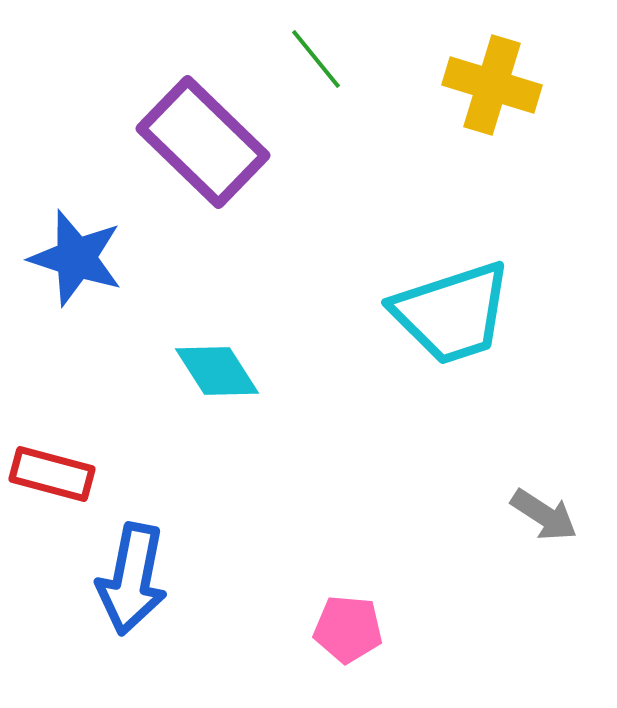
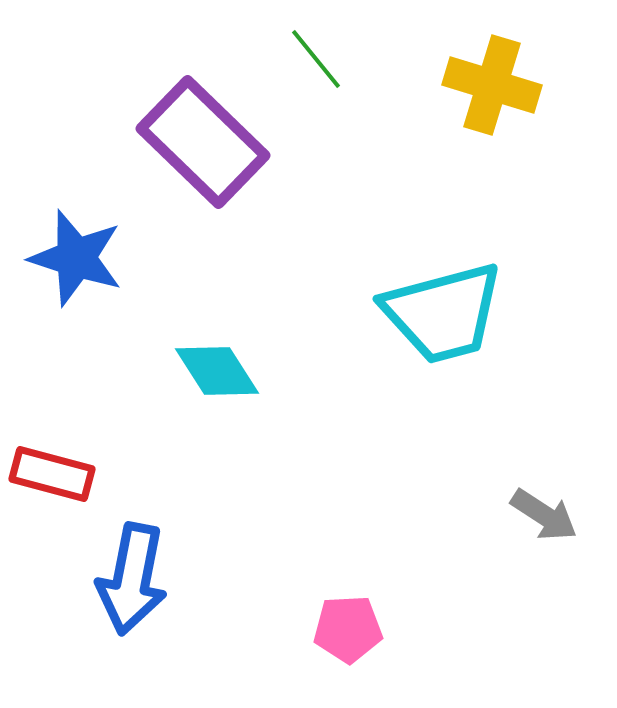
cyan trapezoid: moved 9 px left; rotated 3 degrees clockwise
pink pentagon: rotated 8 degrees counterclockwise
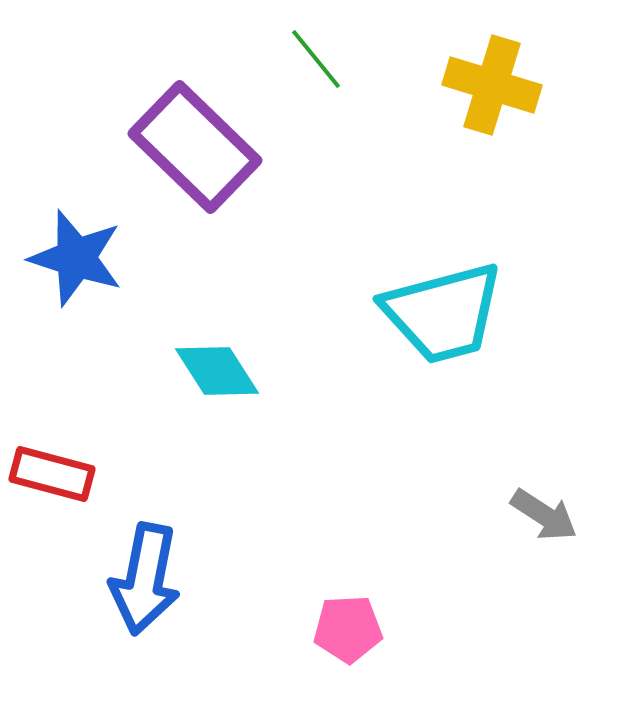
purple rectangle: moved 8 px left, 5 px down
blue arrow: moved 13 px right
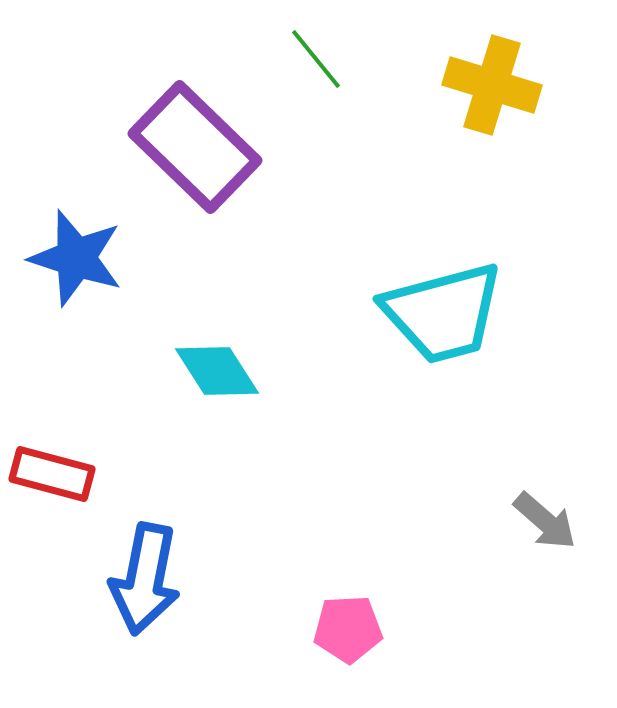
gray arrow: moved 1 px right, 6 px down; rotated 8 degrees clockwise
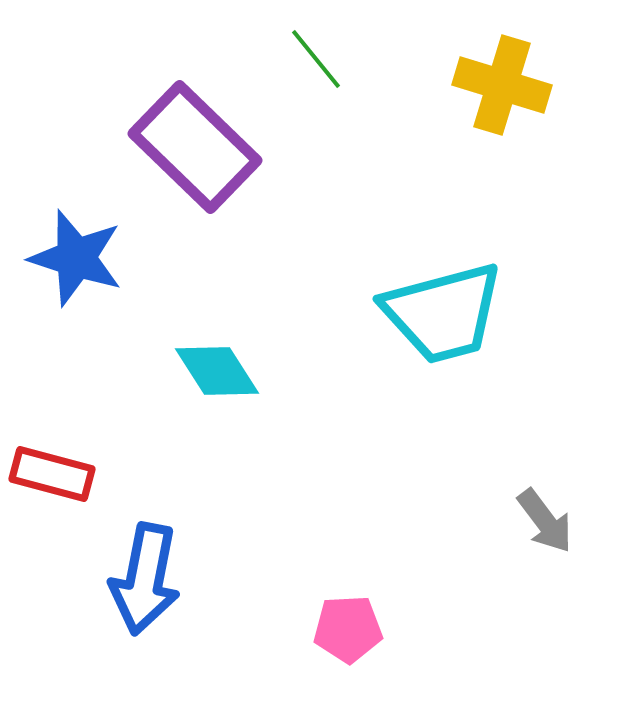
yellow cross: moved 10 px right
gray arrow: rotated 12 degrees clockwise
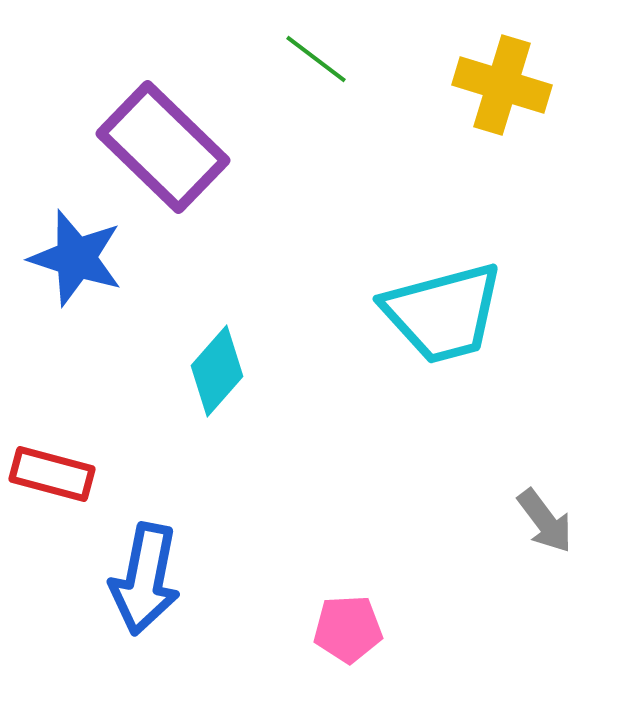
green line: rotated 14 degrees counterclockwise
purple rectangle: moved 32 px left
cyan diamond: rotated 74 degrees clockwise
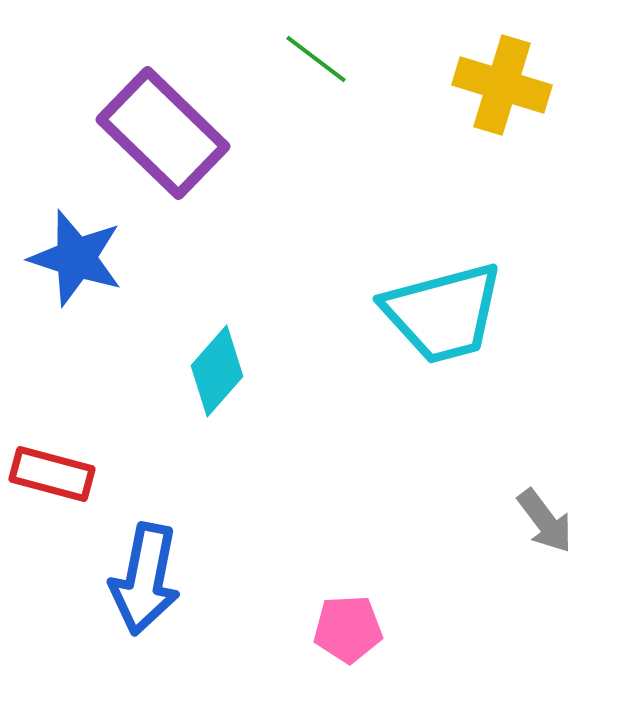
purple rectangle: moved 14 px up
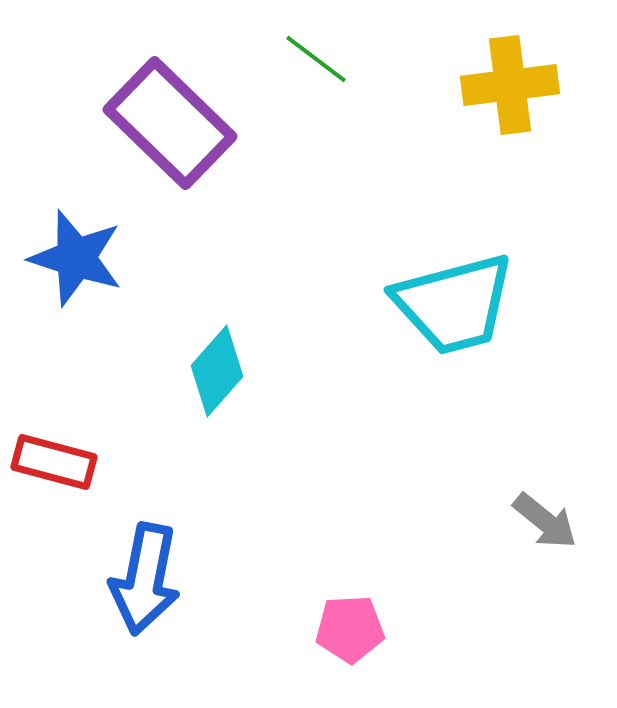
yellow cross: moved 8 px right; rotated 24 degrees counterclockwise
purple rectangle: moved 7 px right, 10 px up
cyan trapezoid: moved 11 px right, 9 px up
red rectangle: moved 2 px right, 12 px up
gray arrow: rotated 14 degrees counterclockwise
pink pentagon: moved 2 px right
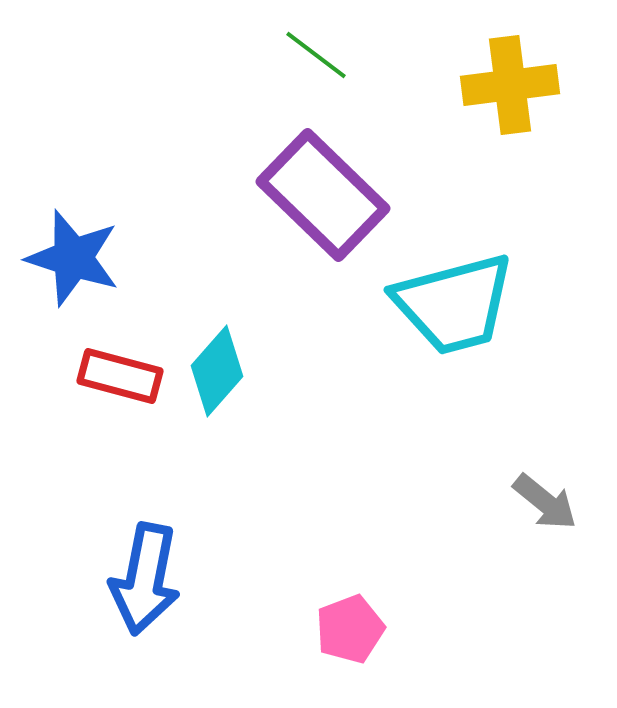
green line: moved 4 px up
purple rectangle: moved 153 px right, 72 px down
blue star: moved 3 px left
red rectangle: moved 66 px right, 86 px up
gray arrow: moved 19 px up
pink pentagon: rotated 18 degrees counterclockwise
